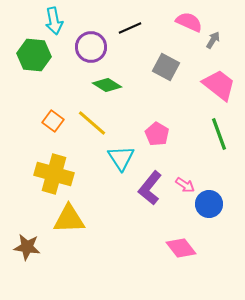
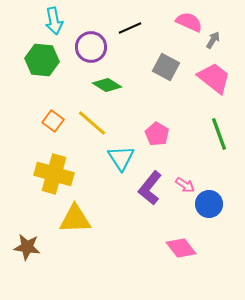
green hexagon: moved 8 px right, 5 px down
pink trapezoid: moved 5 px left, 7 px up
yellow triangle: moved 6 px right
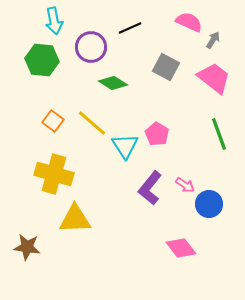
green diamond: moved 6 px right, 2 px up
cyan triangle: moved 4 px right, 12 px up
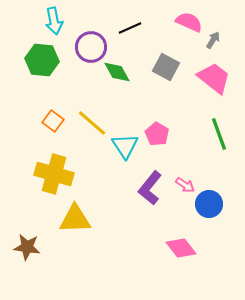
green diamond: moved 4 px right, 11 px up; rotated 28 degrees clockwise
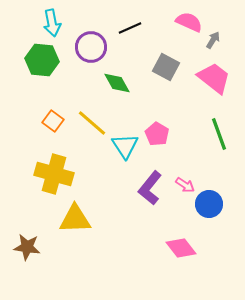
cyan arrow: moved 2 px left, 2 px down
green diamond: moved 11 px down
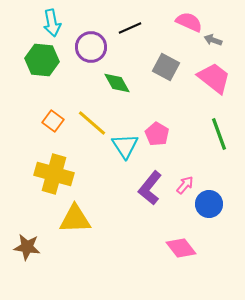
gray arrow: rotated 102 degrees counterclockwise
pink arrow: rotated 84 degrees counterclockwise
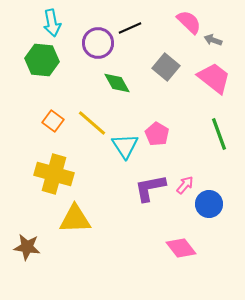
pink semicircle: rotated 20 degrees clockwise
purple circle: moved 7 px right, 4 px up
gray square: rotated 12 degrees clockwise
purple L-shape: rotated 40 degrees clockwise
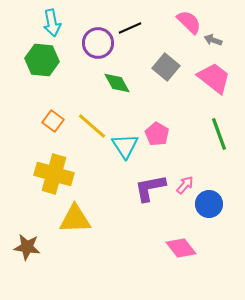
yellow line: moved 3 px down
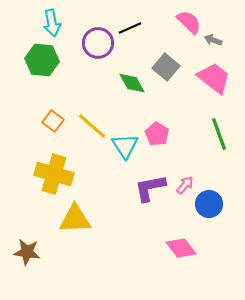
green diamond: moved 15 px right
brown star: moved 5 px down
